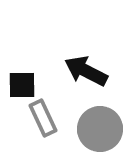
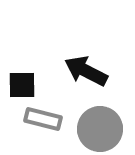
gray rectangle: moved 1 px down; rotated 51 degrees counterclockwise
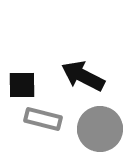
black arrow: moved 3 px left, 5 px down
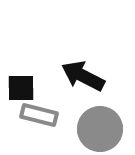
black square: moved 1 px left, 3 px down
gray rectangle: moved 4 px left, 4 px up
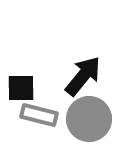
black arrow: rotated 102 degrees clockwise
gray circle: moved 11 px left, 10 px up
